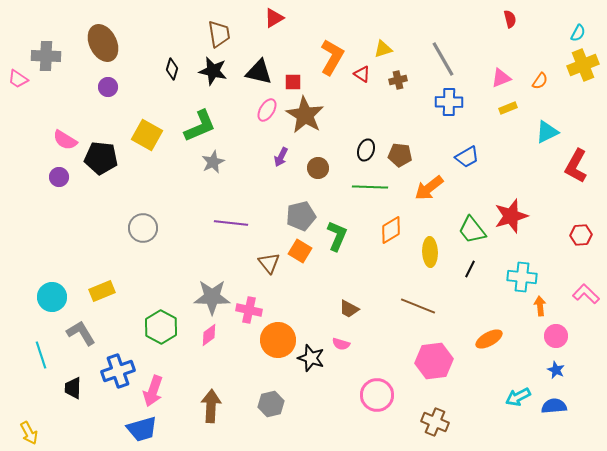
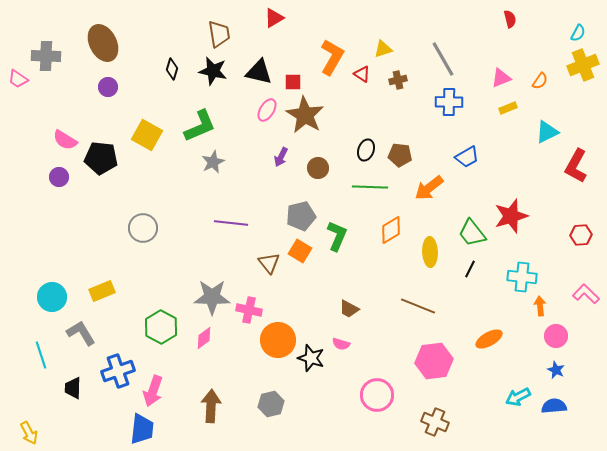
green trapezoid at (472, 230): moved 3 px down
pink diamond at (209, 335): moved 5 px left, 3 px down
blue trapezoid at (142, 429): rotated 68 degrees counterclockwise
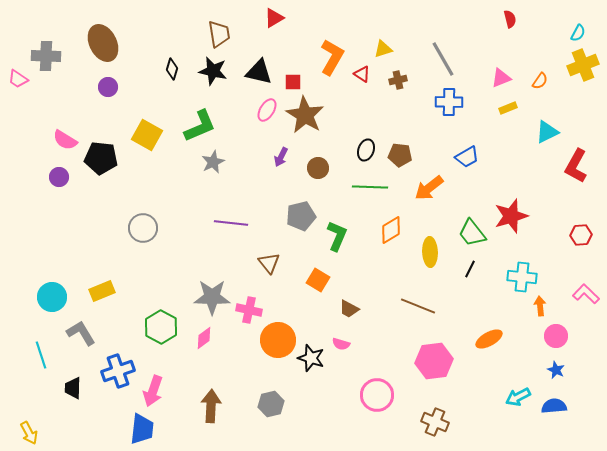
orange square at (300, 251): moved 18 px right, 29 px down
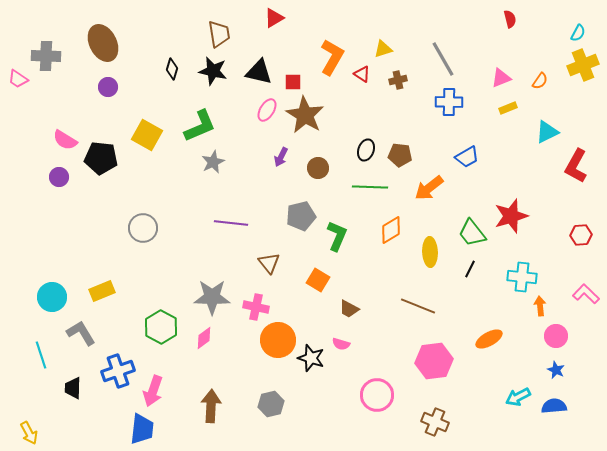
pink cross at (249, 310): moved 7 px right, 3 px up
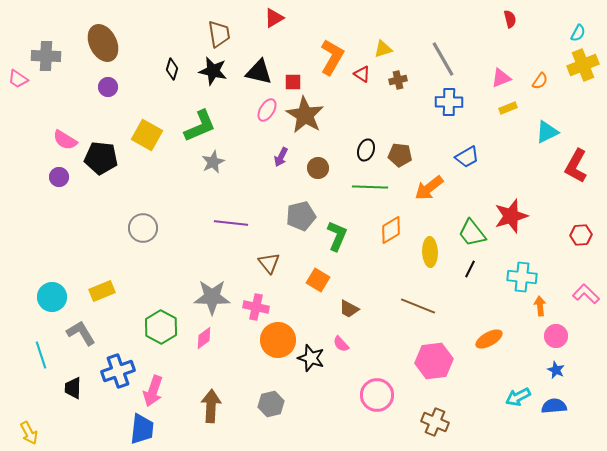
pink semicircle at (341, 344): rotated 30 degrees clockwise
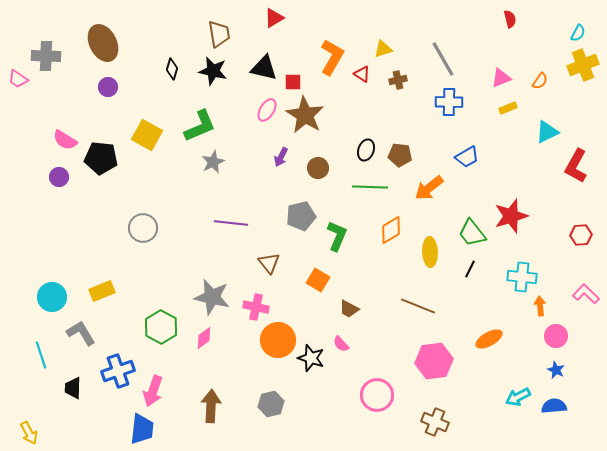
black triangle at (259, 72): moved 5 px right, 4 px up
gray star at (212, 297): rotated 12 degrees clockwise
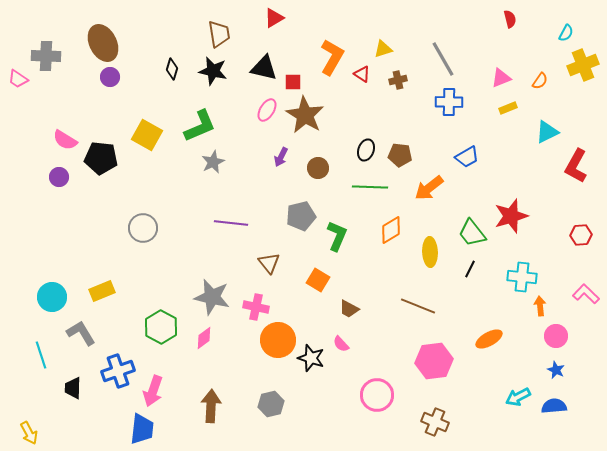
cyan semicircle at (578, 33): moved 12 px left
purple circle at (108, 87): moved 2 px right, 10 px up
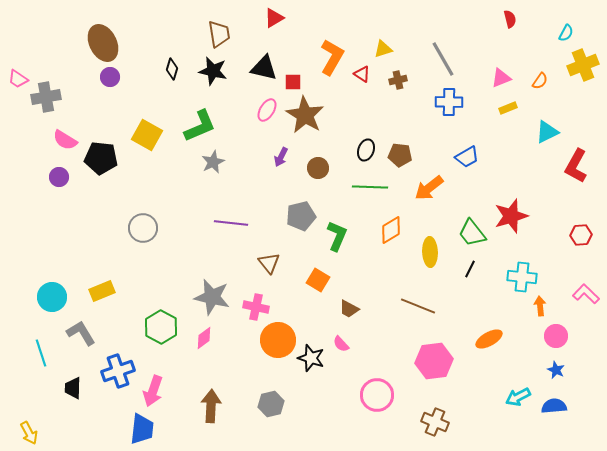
gray cross at (46, 56): moved 41 px down; rotated 12 degrees counterclockwise
cyan line at (41, 355): moved 2 px up
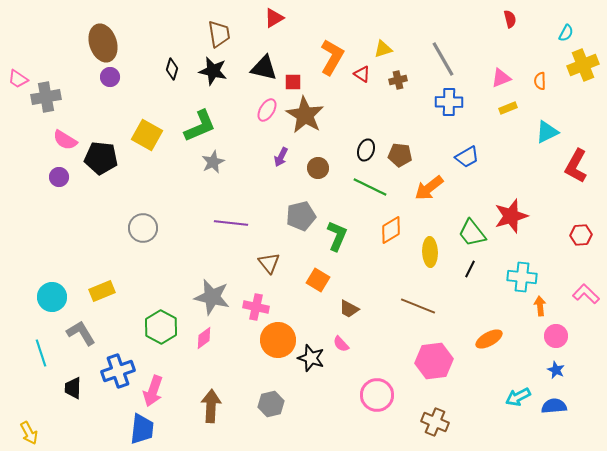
brown ellipse at (103, 43): rotated 9 degrees clockwise
orange semicircle at (540, 81): rotated 144 degrees clockwise
green line at (370, 187): rotated 24 degrees clockwise
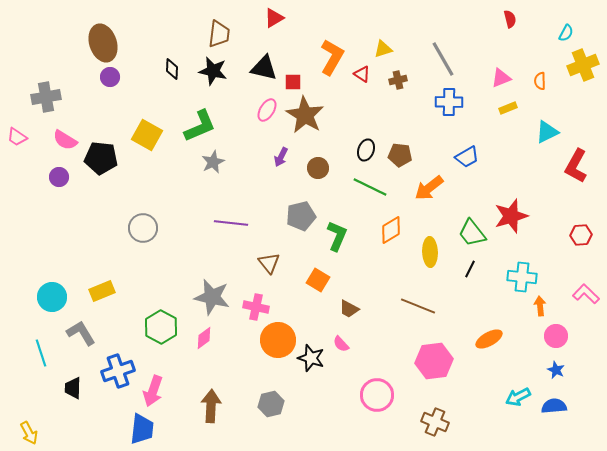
brown trapezoid at (219, 34): rotated 16 degrees clockwise
black diamond at (172, 69): rotated 15 degrees counterclockwise
pink trapezoid at (18, 79): moved 1 px left, 58 px down
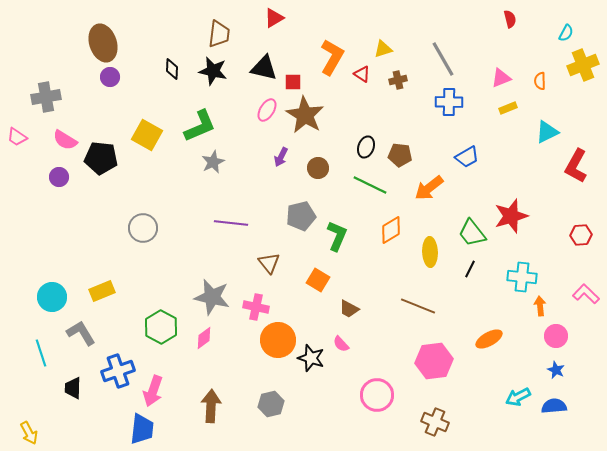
black ellipse at (366, 150): moved 3 px up
green line at (370, 187): moved 2 px up
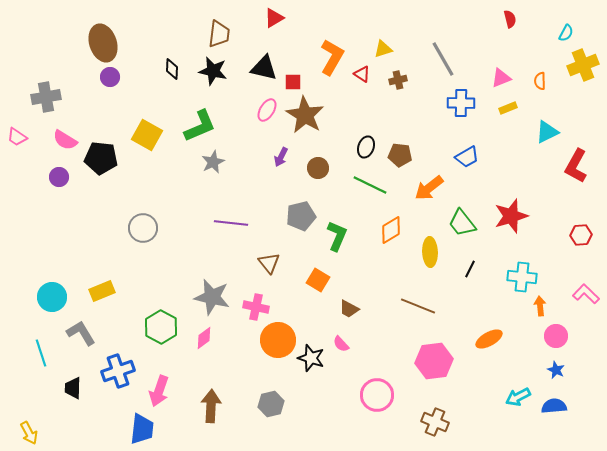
blue cross at (449, 102): moved 12 px right, 1 px down
green trapezoid at (472, 233): moved 10 px left, 10 px up
pink arrow at (153, 391): moved 6 px right
